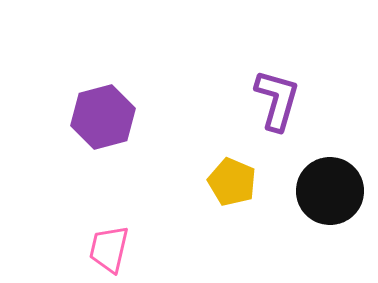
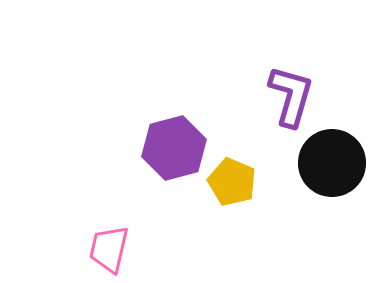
purple L-shape: moved 14 px right, 4 px up
purple hexagon: moved 71 px right, 31 px down
black circle: moved 2 px right, 28 px up
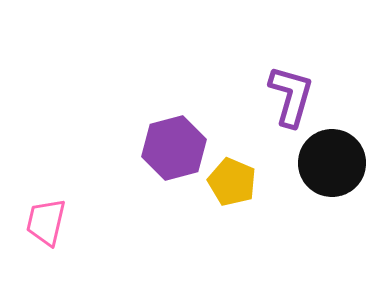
pink trapezoid: moved 63 px left, 27 px up
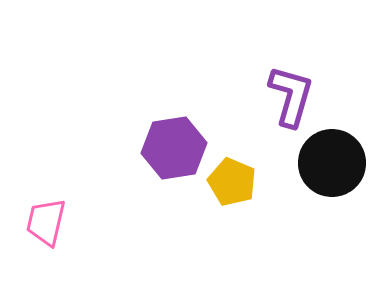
purple hexagon: rotated 6 degrees clockwise
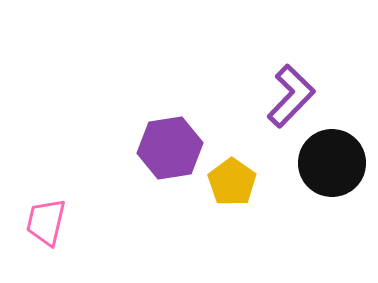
purple L-shape: rotated 28 degrees clockwise
purple hexagon: moved 4 px left
yellow pentagon: rotated 12 degrees clockwise
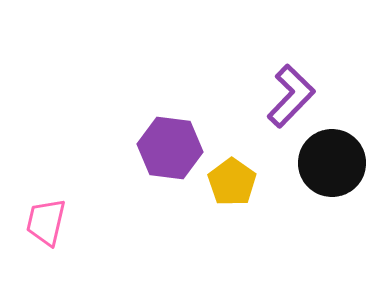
purple hexagon: rotated 16 degrees clockwise
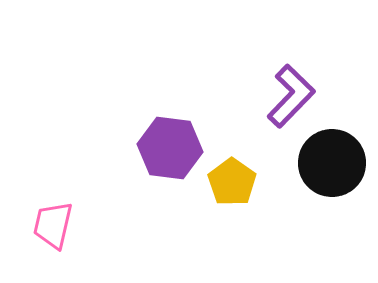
pink trapezoid: moved 7 px right, 3 px down
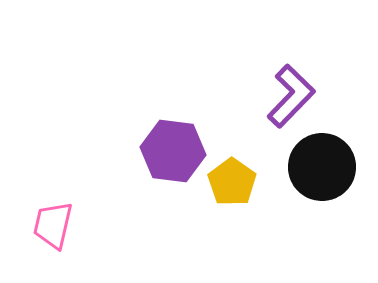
purple hexagon: moved 3 px right, 3 px down
black circle: moved 10 px left, 4 px down
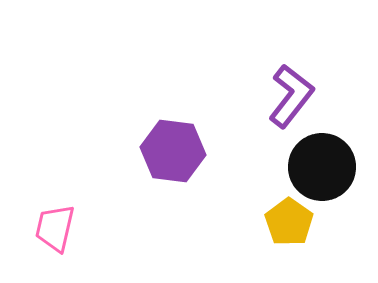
purple L-shape: rotated 6 degrees counterclockwise
yellow pentagon: moved 57 px right, 40 px down
pink trapezoid: moved 2 px right, 3 px down
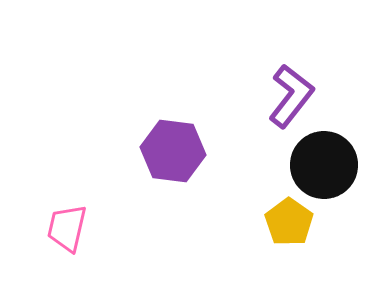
black circle: moved 2 px right, 2 px up
pink trapezoid: moved 12 px right
